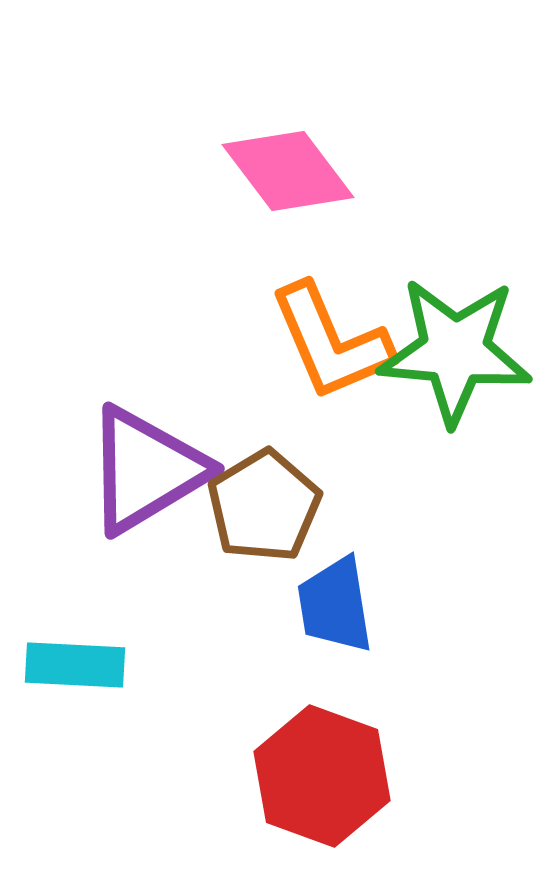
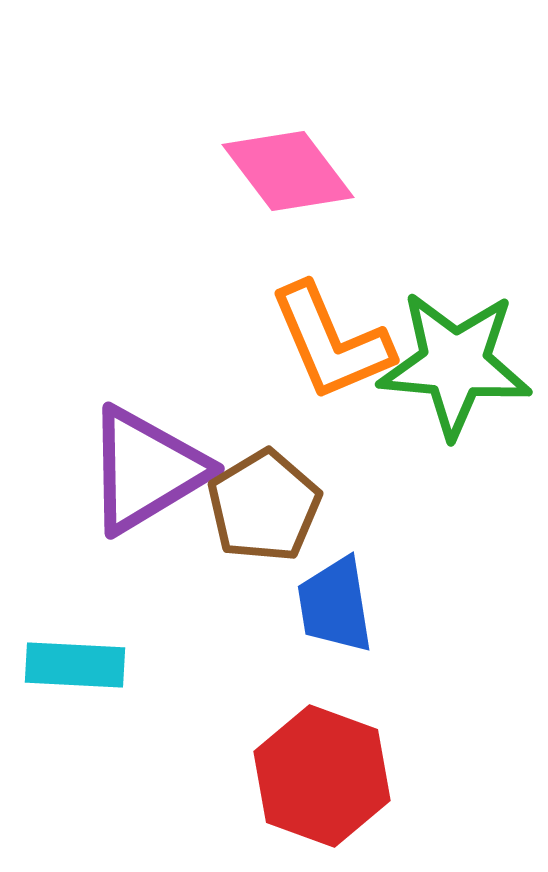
green star: moved 13 px down
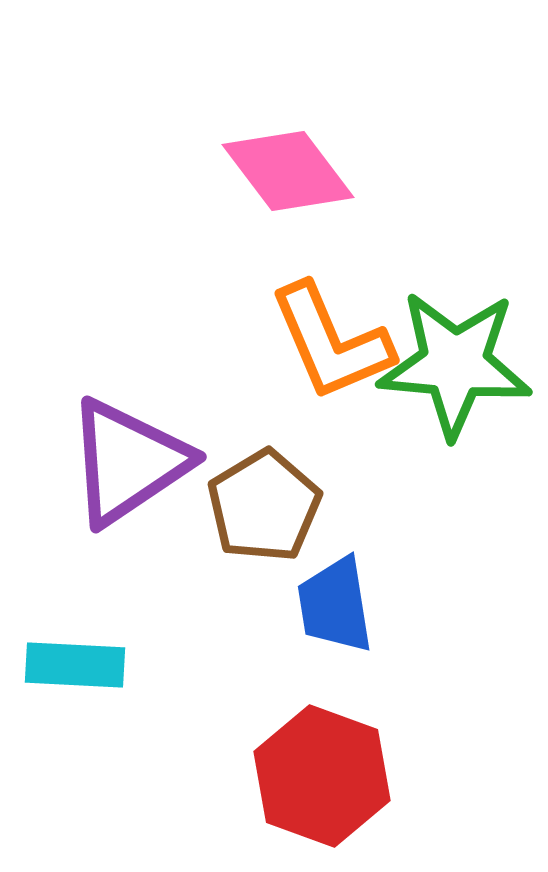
purple triangle: moved 18 px left, 8 px up; rotated 3 degrees counterclockwise
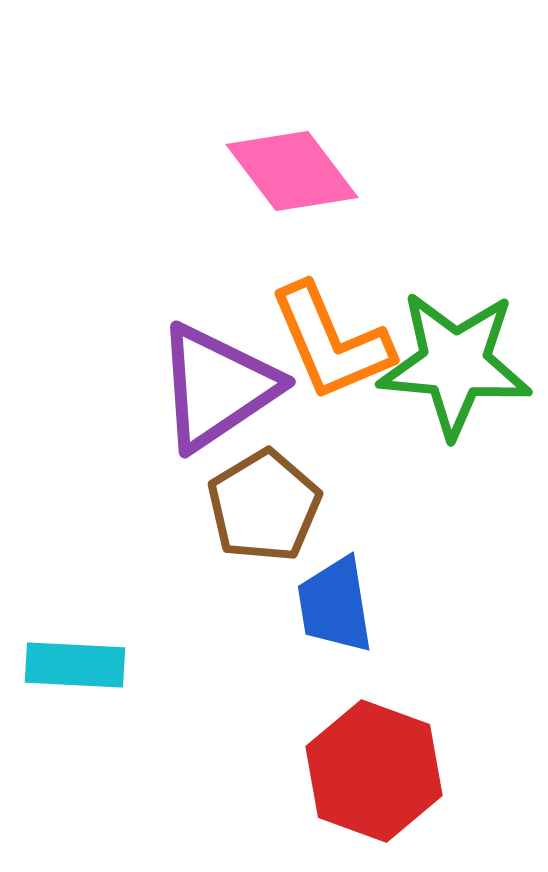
pink diamond: moved 4 px right
purple triangle: moved 89 px right, 75 px up
red hexagon: moved 52 px right, 5 px up
